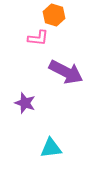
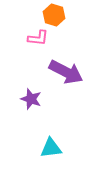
purple star: moved 6 px right, 4 px up
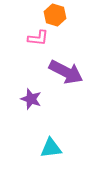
orange hexagon: moved 1 px right
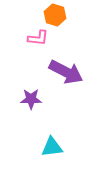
purple star: rotated 20 degrees counterclockwise
cyan triangle: moved 1 px right, 1 px up
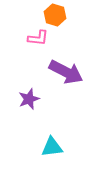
purple star: moved 2 px left; rotated 20 degrees counterclockwise
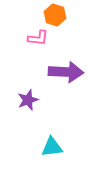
purple arrow: rotated 24 degrees counterclockwise
purple star: moved 1 px left, 1 px down
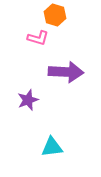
pink L-shape: rotated 10 degrees clockwise
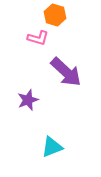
purple arrow: rotated 40 degrees clockwise
cyan triangle: rotated 15 degrees counterclockwise
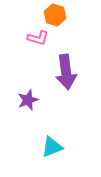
purple arrow: rotated 40 degrees clockwise
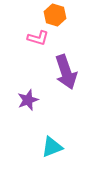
purple arrow: rotated 12 degrees counterclockwise
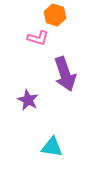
purple arrow: moved 1 px left, 2 px down
purple star: rotated 25 degrees counterclockwise
cyan triangle: rotated 30 degrees clockwise
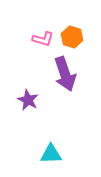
orange hexagon: moved 17 px right, 22 px down
pink L-shape: moved 5 px right, 1 px down
cyan triangle: moved 1 px left, 7 px down; rotated 10 degrees counterclockwise
